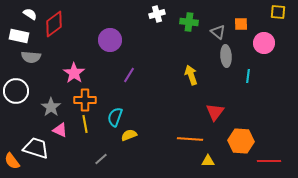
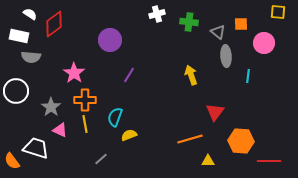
orange line: rotated 20 degrees counterclockwise
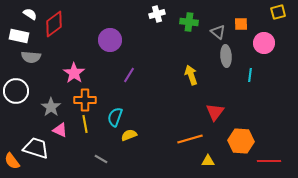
yellow square: rotated 21 degrees counterclockwise
cyan line: moved 2 px right, 1 px up
gray line: rotated 72 degrees clockwise
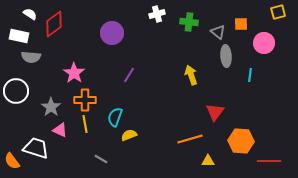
purple circle: moved 2 px right, 7 px up
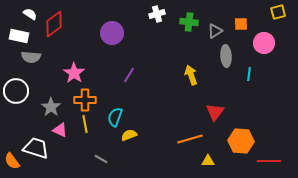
gray triangle: moved 3 px left, 1 px up; rotated 49 degrees clockwise
cyan line: moved 1 px left, 1 px up
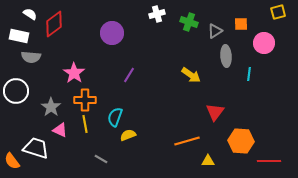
green cross: rotated 12 degrees clockwise
yellow arrow: rotated 144 degrees clockwise
yellow semicircle: moved 1 px left
orange line: moved 3 px left, 2 px down
